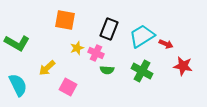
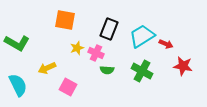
yellow arrow: rotated 18 degrees clockwise
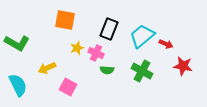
cyan trapezoid: rotated 8 degrees counterclockwise
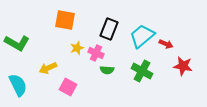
yellow arrow: moved 1 px right
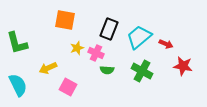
cyan trapezoid: moved 3 px left, 1 px down
green L-shape: rotated 45 degrees clockwise
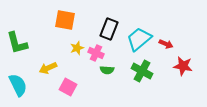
cyan trapezoid: moved 2 px down
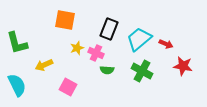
yellow arrow: moved 4 px left, 3 px up
cyan semicircle: moved 1 px left
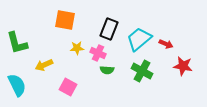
yellow star: rotated 16 degrees clockwise
pink cross: moved 2 px right
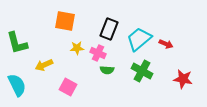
orange square: moved 1 px down
red star: moved 13 px down
